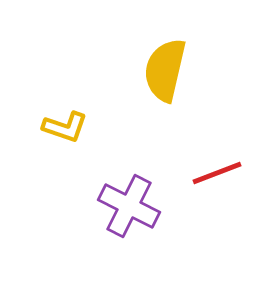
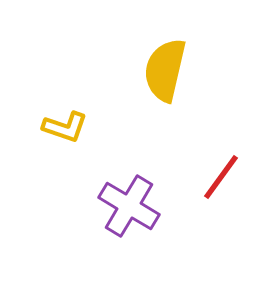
red line: moved 4 px right, 4 px down; rotated 33 degrees counterclockwise
purple cross: rotated 4 degrees clockwise
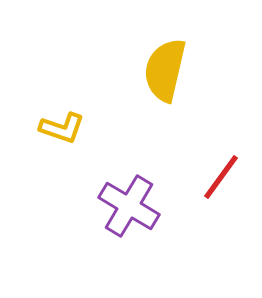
yellow L-shape: moved 3 px left, 1 px down
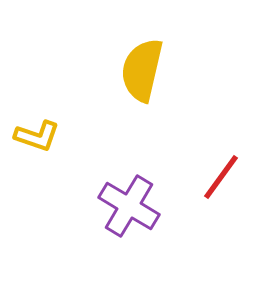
yellow semicircle: moved 23 px left
yellow L-shape: moved 25 px left, 8 px down
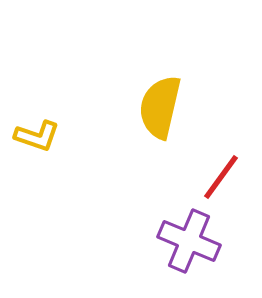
yellow semicircle: moved 18 px right, 37 px down
purple cross: moved 60 px right, 35 px down; rotated 8 degrees counterclockwise
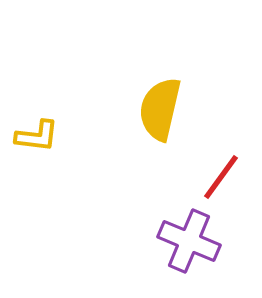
yellow semicircle: moved 2 px down
yellow L-shape: rotated 12 degrees counterclockwise
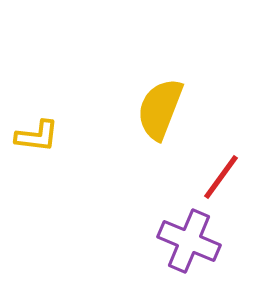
yellow semicircle: rotated 8 degrees clockwise
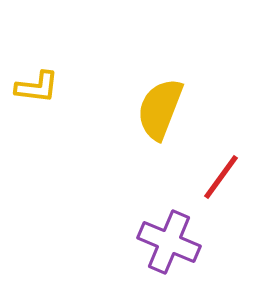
yellow L-shape: moved 49 px up
purple cross: moved 20 px left, 1 px down
